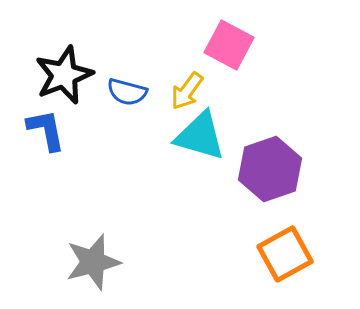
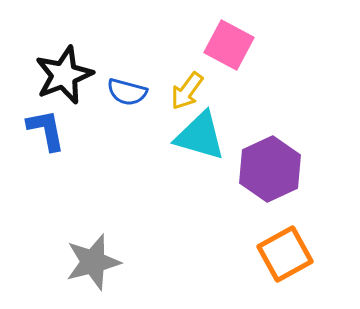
purple hexagon: rotated 6 degrees counterclockwise
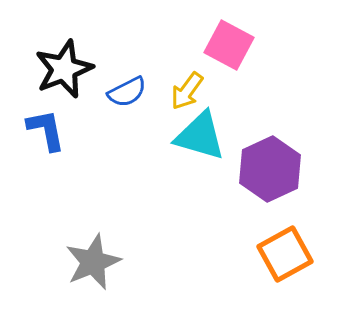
black star: moved 6 px up
blue semicircle: rotated 42 degrees counterclockwise
gray star: rotated 8 degrees counterclockwise
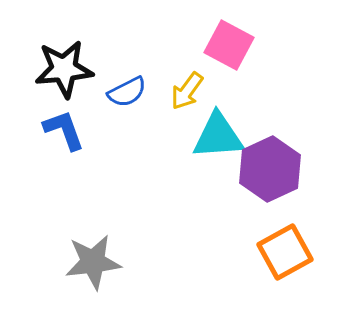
black star: rotated 16 degrees clockwise
blue L-shape: moved 18 px right; rotated 9 degrees counterclockwise
cyan triangle: moved 18 px right; rotated 20 degrees counterclockwise
orange square: moved 2 px up
gray star: rotated 16 degrees clockwise
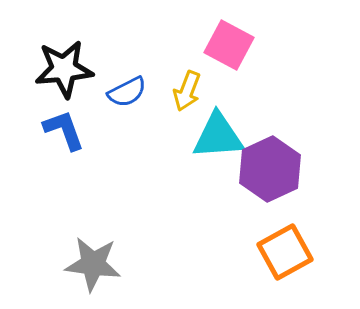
yellow arrow: rotated 15 degrees counterclockwise
gray star: moved 2 px down; rotated 14 degrees clockwise
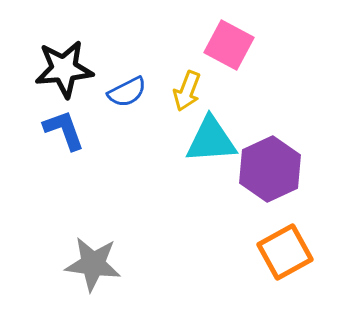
cyan triangle: moved 7 px left, 4 px down
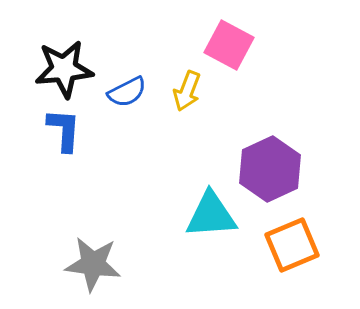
blue L-shape: rotated 24 degrees clockwise
cyan triangle: moved 75 px down
orange square: moved 7 px right, 7 px up; rotated 6 degrees clockwise
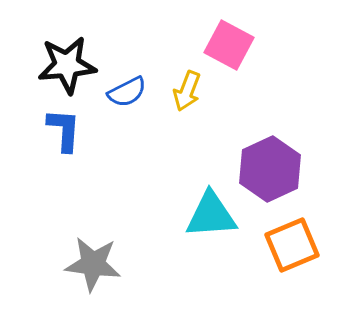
black star: moved 3 px right, 4 px up
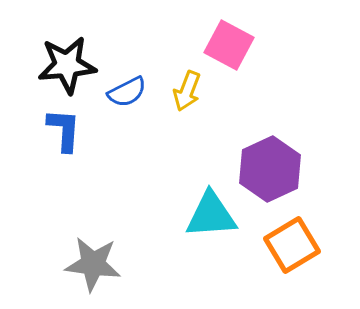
orange square: rotated 8 degrees counterclockwise
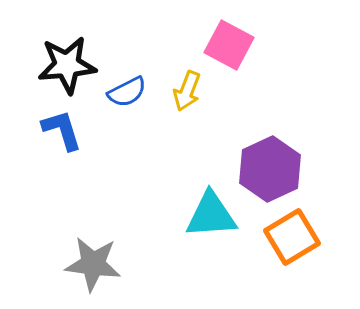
blue L-shape: moved 2 px left; rotated 21 degrees counterclockwise
orange square: moved 8 px up
